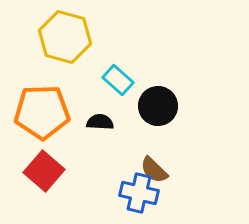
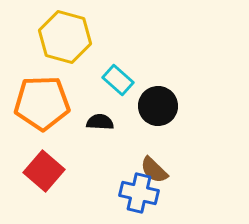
orange pentagon: moved 9 px up
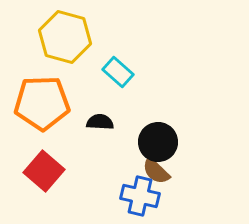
cyan rectangle: moved 8 px up
black circle: moved 36 px down
brown semicircle: moved 2 px right, 1 px down
blue cross: moved 1 px right, 3 px down
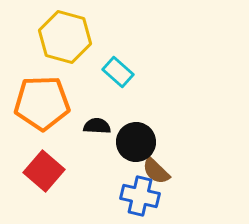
black semicircle: moved 3 px left, 4 px down
black circle: moved 22 px left
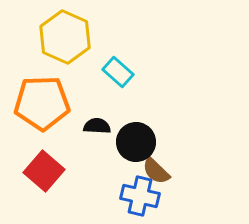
yellow hexagon: rotated 9 degrees clockwise
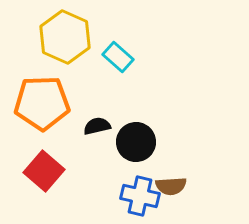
cyan rectangle: moved 15 px up
black semicircle: rotated 16 degrees counterclockwise
brown semicircle: moved 15 px right, 15 px down; rotated 48 degrees counterclockwise
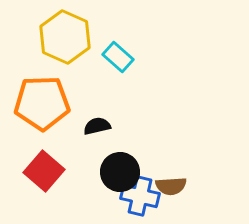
black circle: moved 16 px left, 30 px down
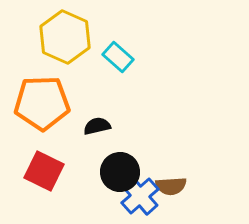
red square: rotated 15 degrees counterclockwise
blue cross: rotated 36 degrees clockwise
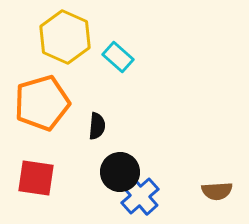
orange pentagon: rotated 14 degrees counterclockwise
black semicircle: rotated 108 degrees clockwise
red square: moved 8 px left, 7 px down; rotated 18 degrees counterclockwise
brown semicircle: moved 46 px right, 5 px down
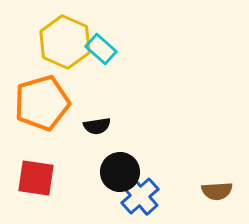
yellow hexagon: moved 5 px down
cyan rectangle: moved 17 px left, 8 px up
black semicircle: rotated 76 degrees clockwise
